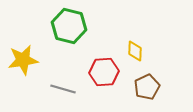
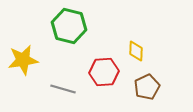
yellow diamond: moved 1 px right
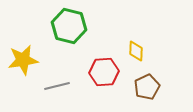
gray line: moved 6 px left, 3 px up; rotated 30 degrees counterclockwise
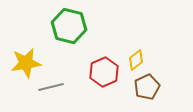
yellow diamond: moved 9 px down; rotated 50 degrees clockwise
yellow star: moved 3 px right, 3 px down
red hexagon: rotated 20 degrees counterclockwise
gray line: moved 6 px left, 1 px down
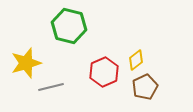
yellow star: rotated 8 degrees counterclockwise
brown pentagon: moved 2 px left
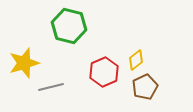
yellow star: moved 2 px left
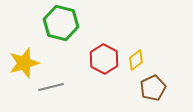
green hexagon: moved 8 px left, 3 px up
red hexagon: moved 13 px up; rotated 8 degrees counterclockwise
brown pentagon: moved 8 px right, 1 px down
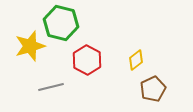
red hexagon: moved 17 px left, 1 px down
yellow star: moved 6 px right, 17 px up
brown pentagon: moved 1 px down
